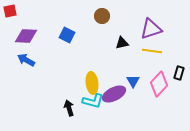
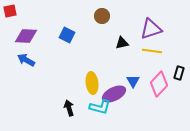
cyan L-shape: moved 7 px right, 6 px down
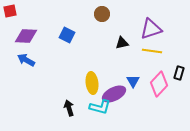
brown circle: moved 2 px up
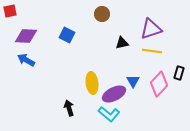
cyan L-shape: moved 9 px right, 7 px down; rotated 25 degrees clockwise
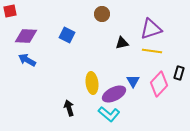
blue arrow: moved 1 px right
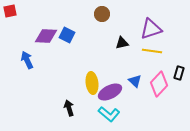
purple diamond: moved 20 px right
blue arrow: rotated 36 degrees clockwise
blue triangle: moved 2 px right; rotated 16 degrees counterclockwise
purple ellipse: moved 4 px left, 2 px up
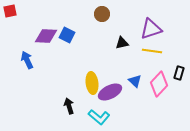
black arrow: moved 2 px up
cyan L-shape: moved 10 px left, 3 px down
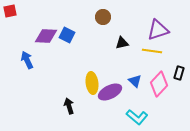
brown circle: moved 1 px right, 3 px down
purple triangle: moved 7 px right, 1 px down
cyan L-shape: moved 38 px right
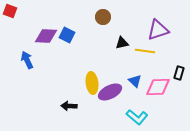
red square: rotated 32 degrees clockwise
yellow line: moved 7 px left
pink diamond: moved 1 px left, 3 px down; rotated 45 degrees clockwise
black arrow: rotated 70 degrees counterclockwise
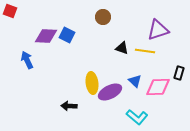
black triangle: moved 5 px down; rotated 32 degrees clockwise
